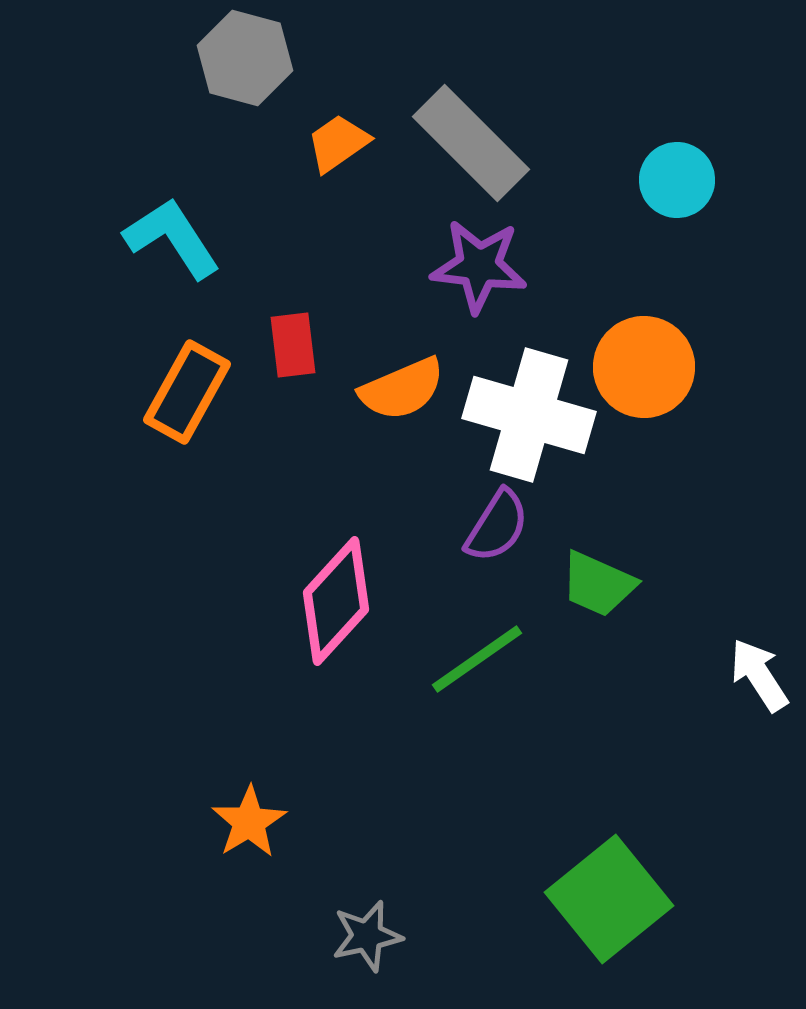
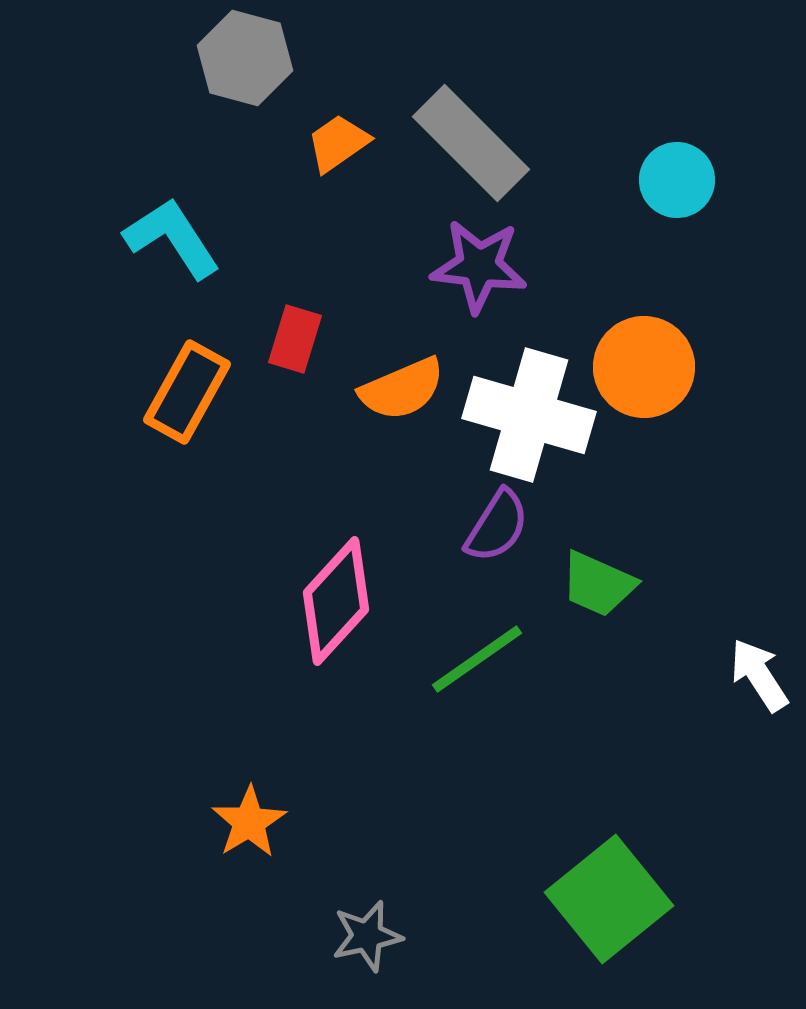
red rectangle: moved 2 px right, 6 px up; rotated 24 degrees clockwise
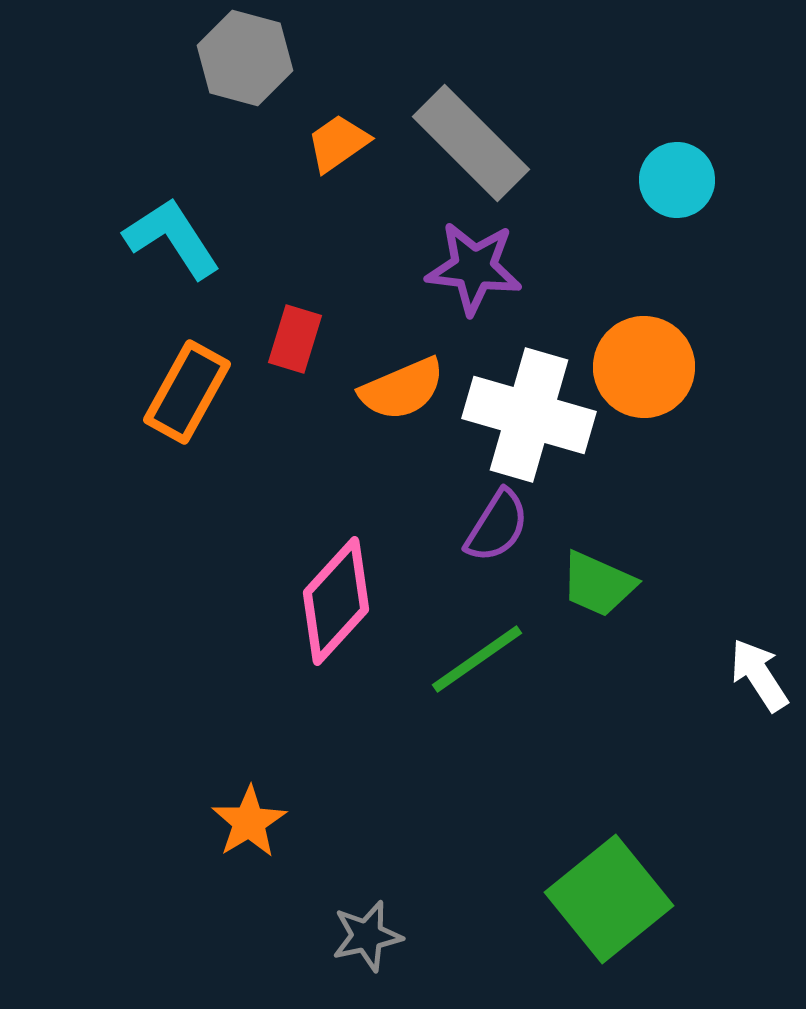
purple star: moved 5 px left, 2 px down
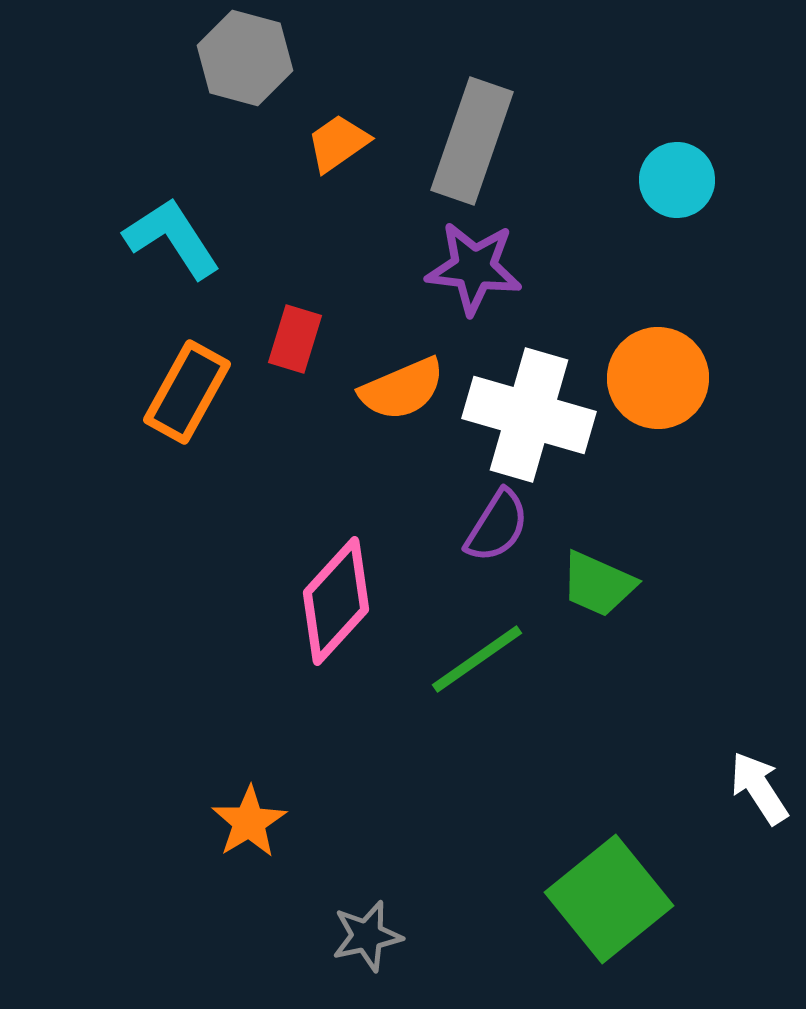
gray rectangle: moved 1 px right, 2 px up; rotated 64 degrees clockwise
orange circle: moved 14 px right, 11 px down
white arrow: moved 113 px down
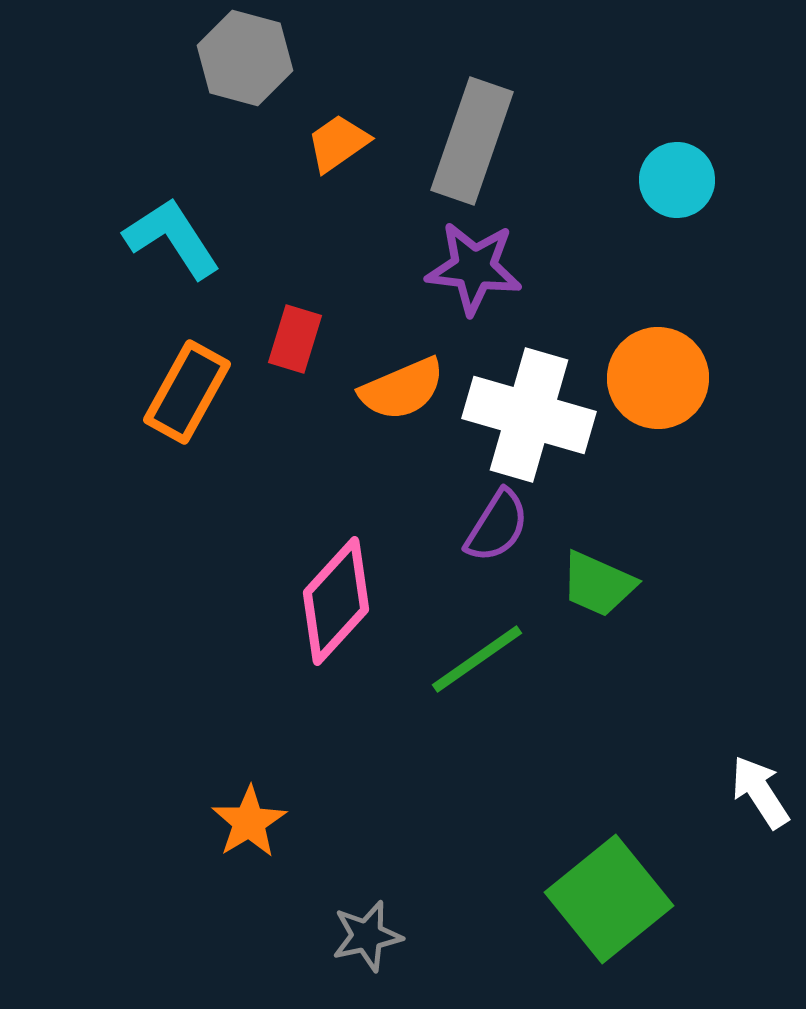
white arrow: moved 1 px right, 4 px down
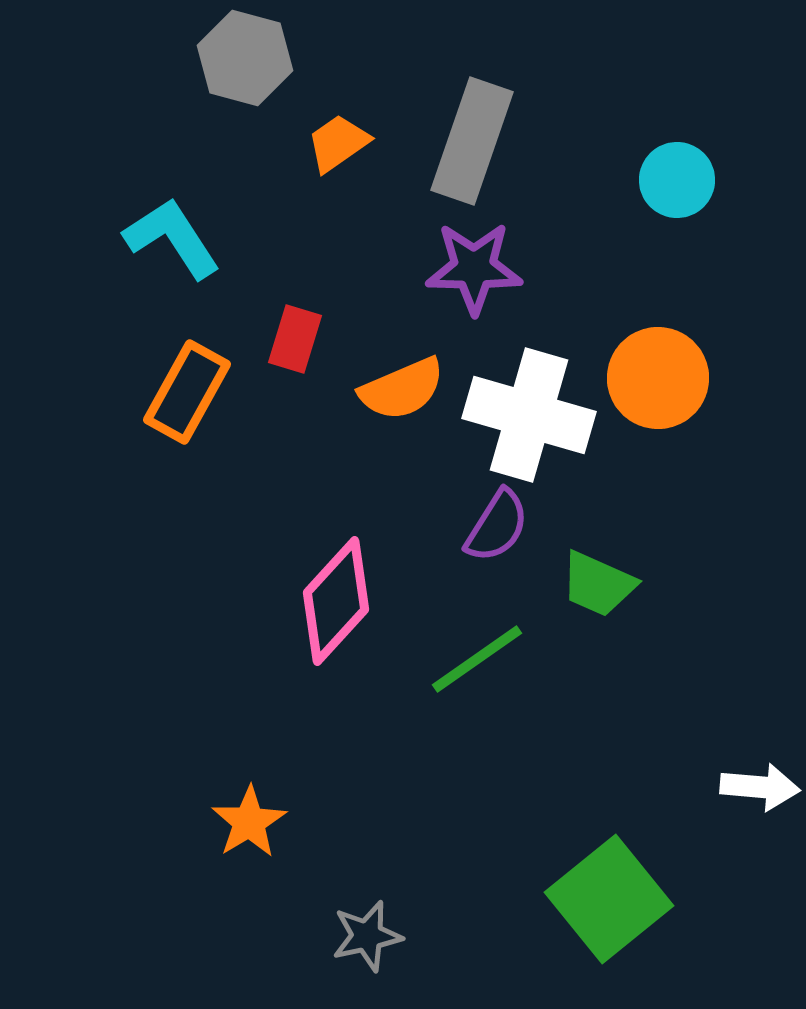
purple star: rotated 6 degrees counterclockwise
white arrow: moved 5 px up; rotated 128 degrees clockwise
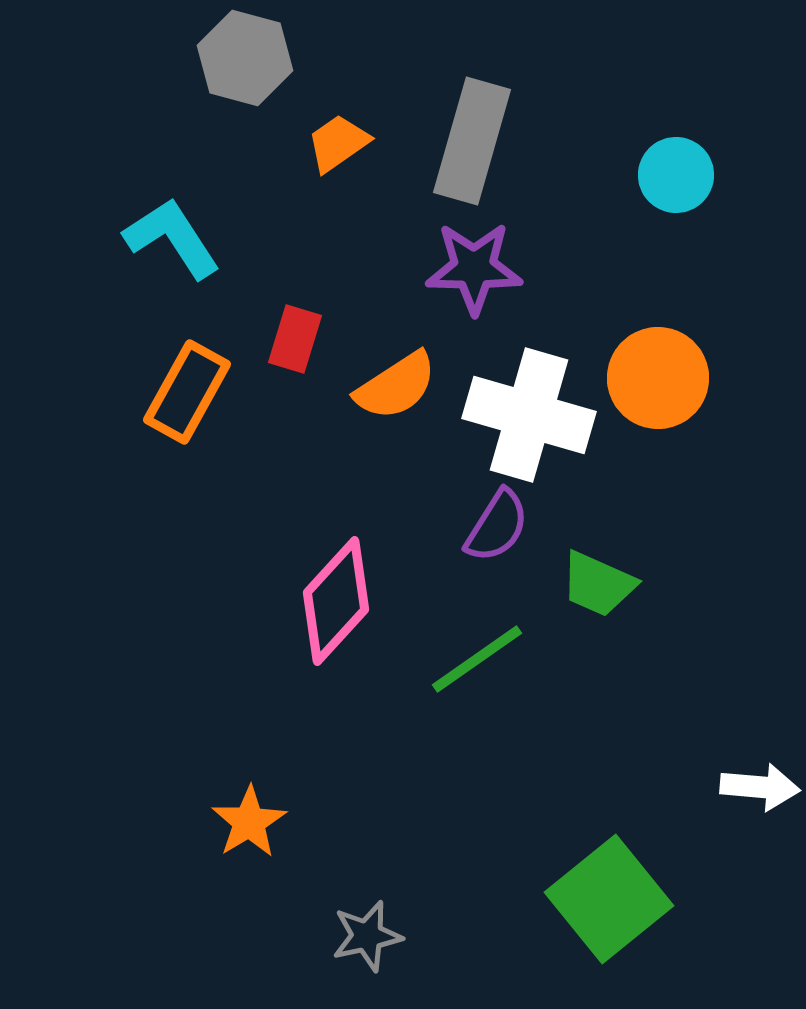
gray rectangle: rotated 3 degrees counterclockwise
cyan circle: moved 1 px left, 5 px up
orange semicircle: moved 6 px left, 3 px up; rotated 10 degrees counterclockwise
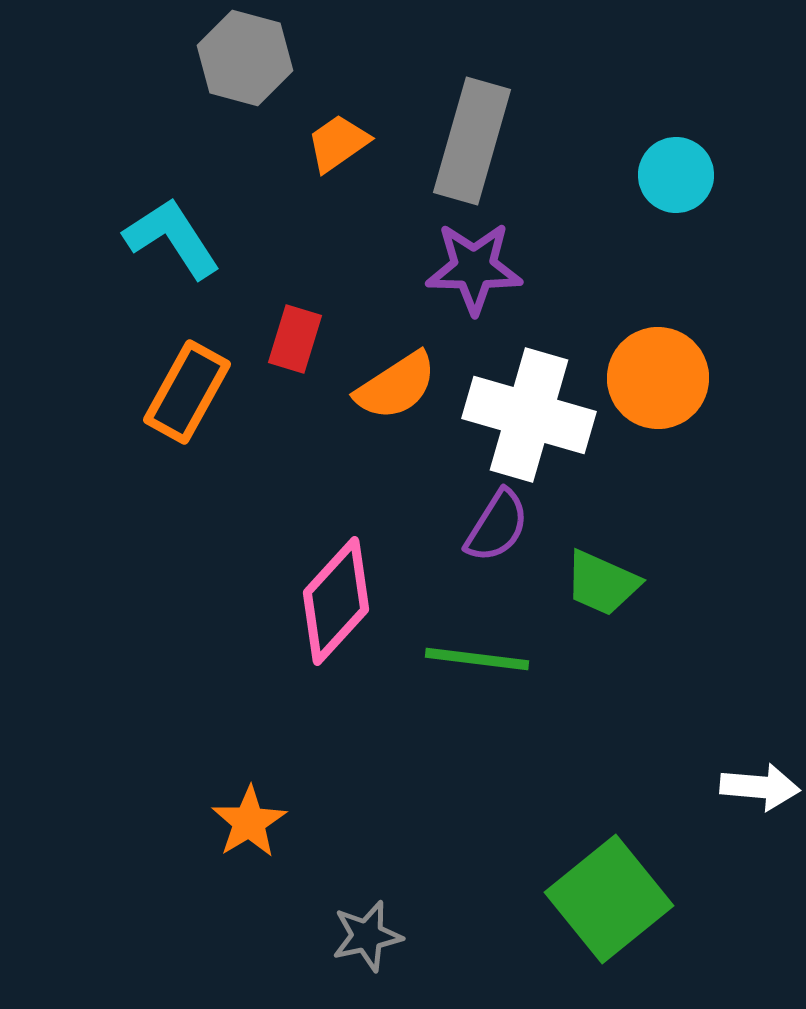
green trapezoid: moved 4 px right, 1 px up
green line: rotated 42 degrees clockwise
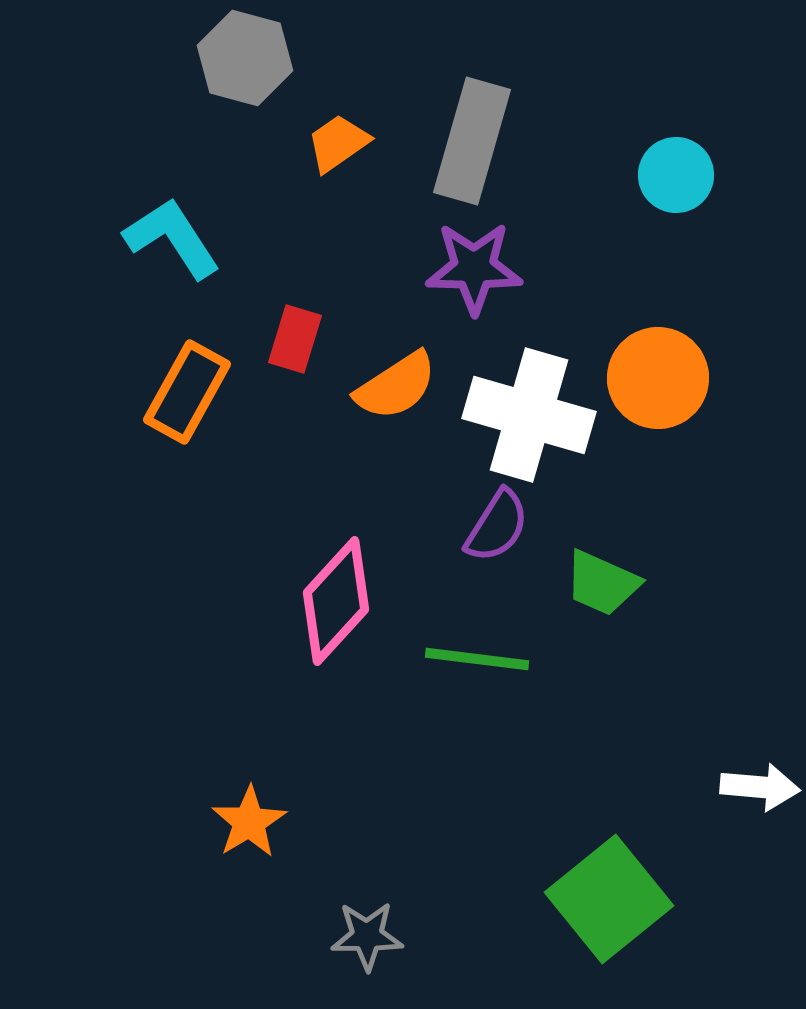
gray star: rotated 12 degrees clockwise
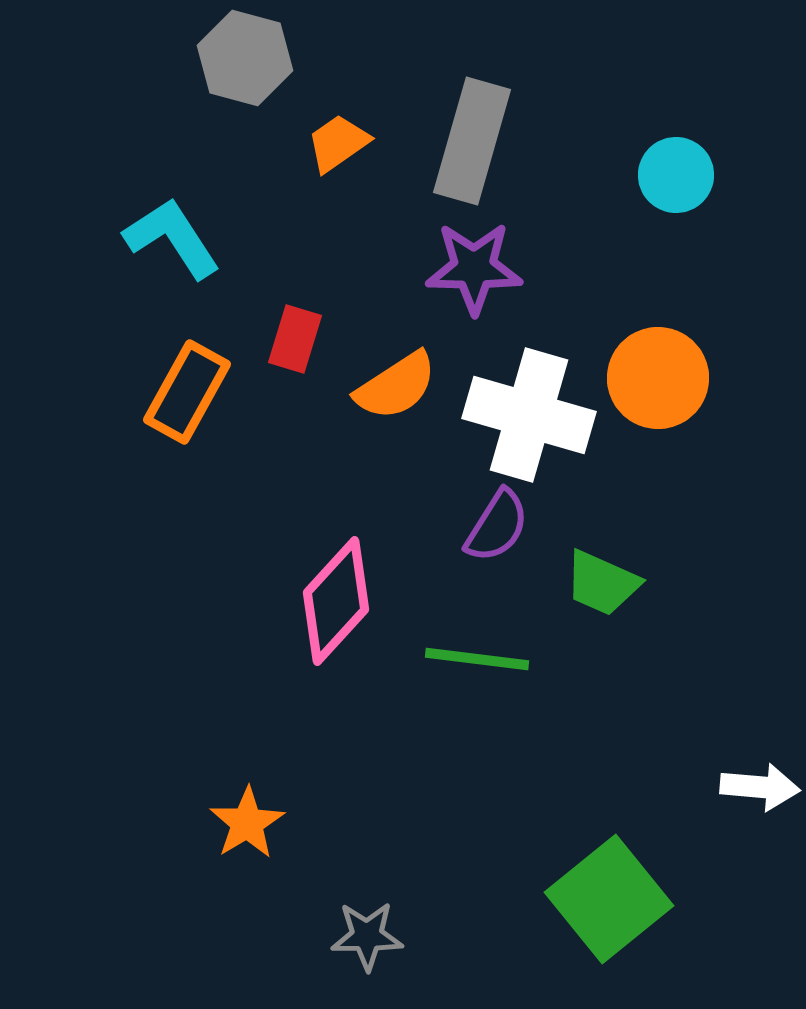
orange star: moved 2 px left, 1 px down
